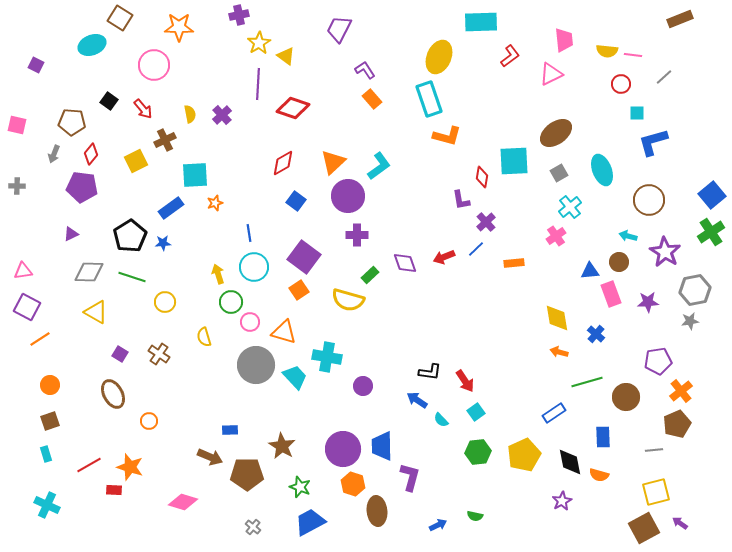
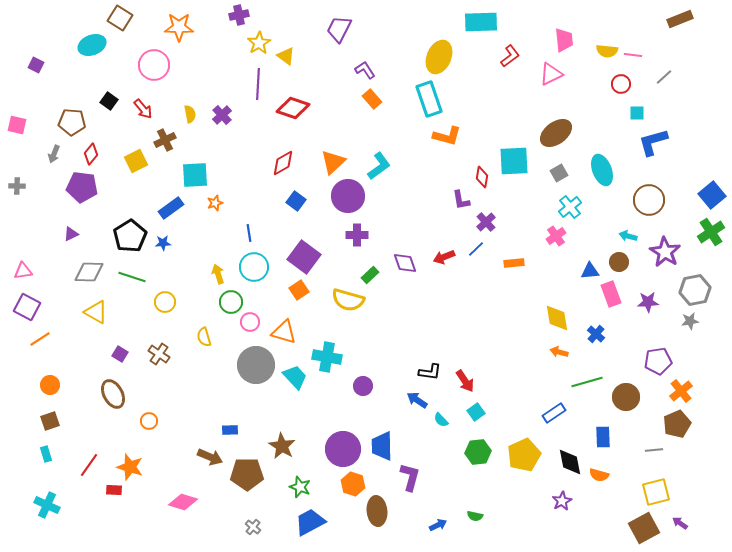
red line at (89, 465): rotated 25 degrees counterclockwise
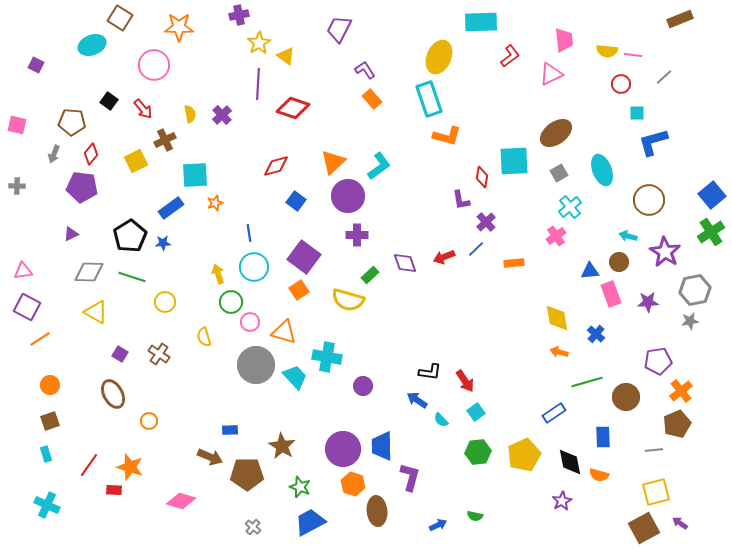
red diamond at (283, 163): moved 7 px left, 3 px down; rotated 16 degrees clockwise
pink diamond at (183, 502): moved 2 px left, 1 px up
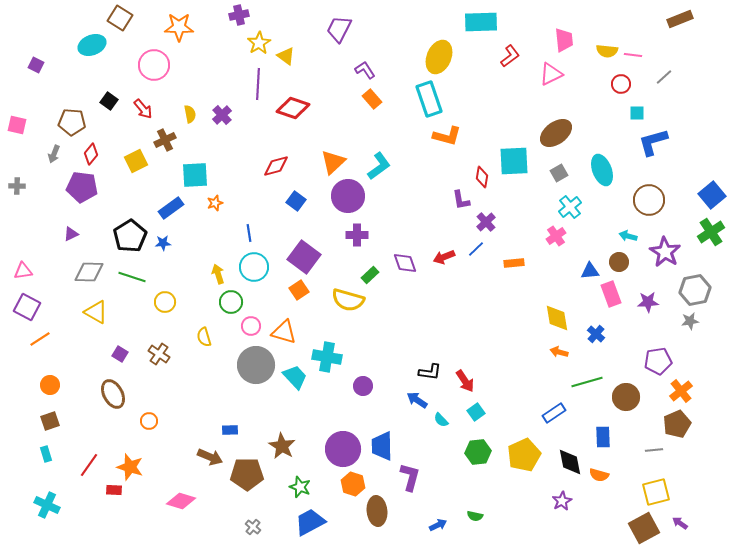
pink circle at (250, 322): moved 1 px right, 4 px down
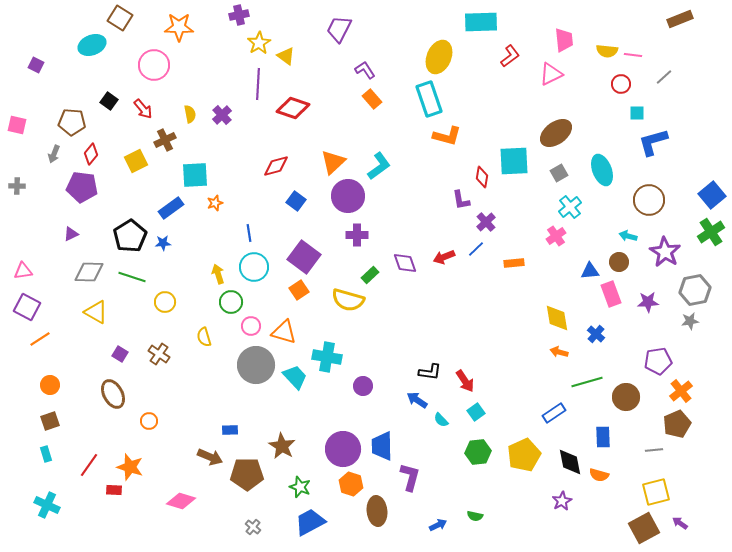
orange hexagon at (353, 484): moved 2 px left
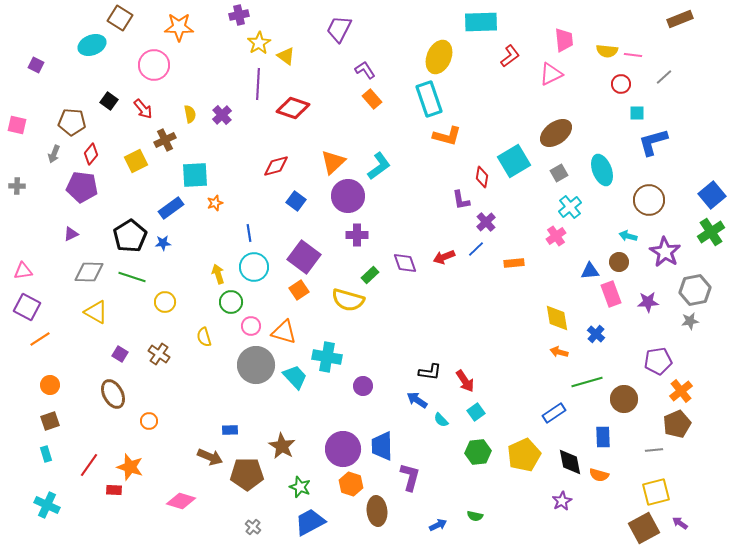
cyan square at (514, 161): rotated 28 degrees counterclockwise
brown circle at (626, 397): moved 2 px left, 2 px down
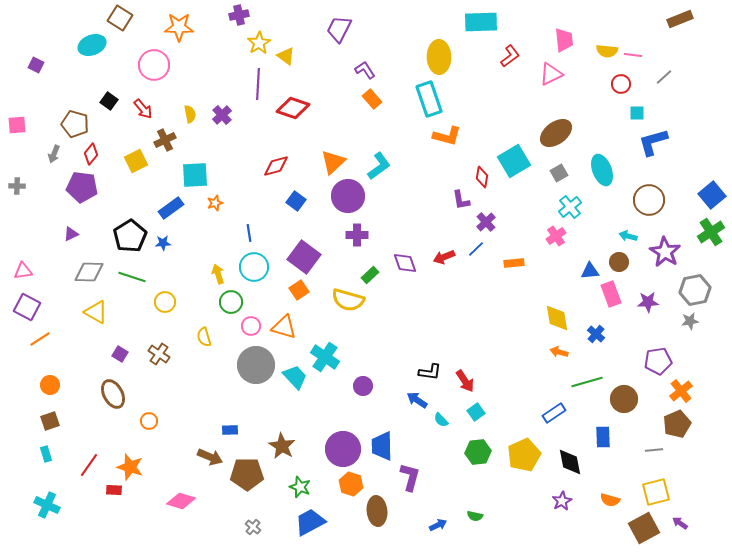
yellow ellipse at (439, 57): rotated 24 degrees counterclockwise
brown pentagon at (72, 122): moved 3 px right, 2 px down; rotated 12 degrees clockwise
pink square at (17, 125): rotated 18 degrees counterclockwise
orange triangle at (284, 332): moved 5 px up
cyan cross at (327, 357): moved 2 px left; rotated 24 degrees clockwise
orange semicircle at (599, 475): moved 11 px right, 25 px down
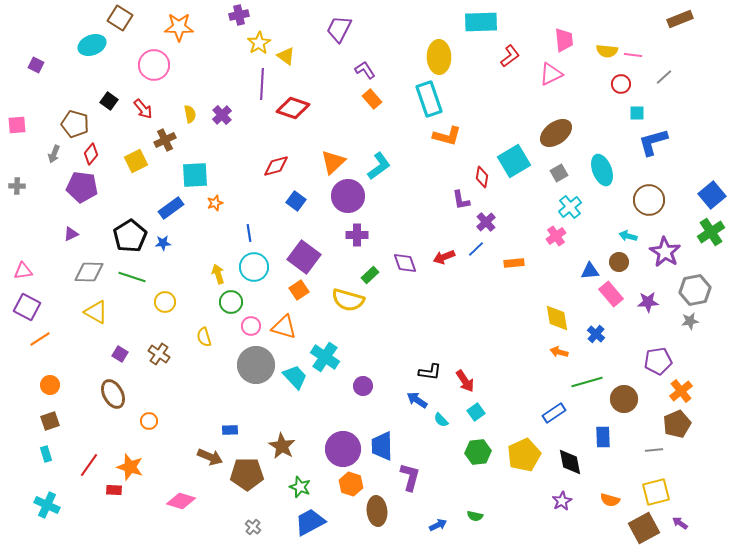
purple line at (258, 84): moved 4 px right
pink rectangle at (611, 294): rotated 20 degrees counterclockwise
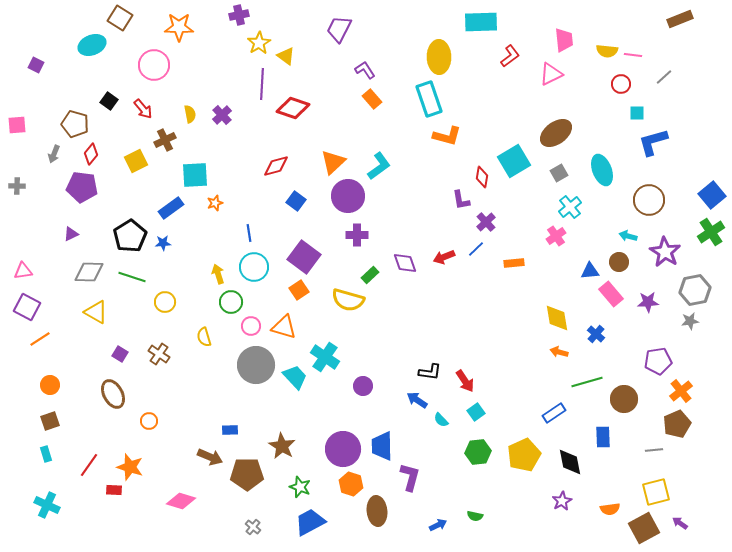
orange semicircle at (610, 500): moved 9 px down; rotated 24 degrees counterclockwise
